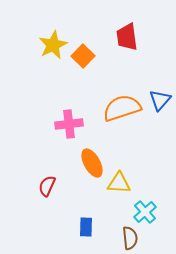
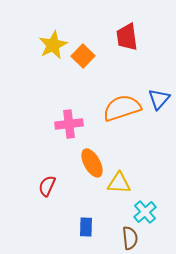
blue triangle: moved 1 px left, 1 px up
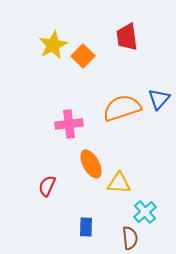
orange ellipse: moved 1 px left, 1 px down
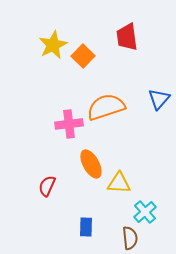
orange semicircle: moved 16 px left, 1 px up
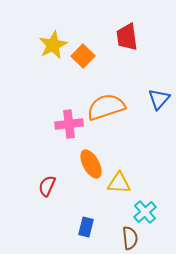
blue rectangle: rotated 12 degrees clockwise
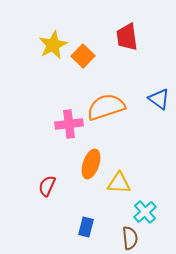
blue triangle: rotated 35 degrees counterclockwise
orange ellipse: rotated 48 degrees clockwise
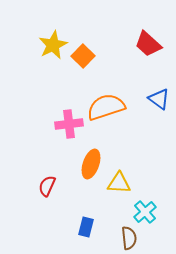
red trapezoid: moved 21 px right, 7 px down; rotated 40 degrees counterclockwise
brown semicircle: moved 1 px left
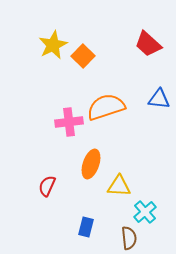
blue triangle: rotated 30 degrees counterclockwise
pink cross: moved 2 px up
yellow triangle: moved 3 px down
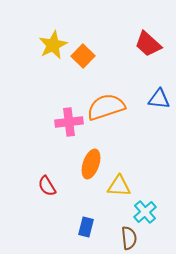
red semicircle: rotated 55 degrees counterclockwise
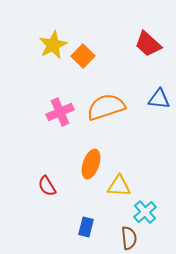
pink cross: moved 9 px left, 10 px up; rotated 16 degrees counterclockwise
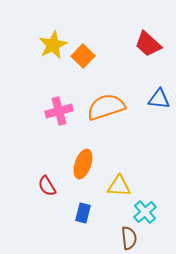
pink cross: moved 1 px left, 1 px up; rotated 8 degrees clockwise
orange ellipse: moved 8 px left
blue rectangle: moved 3 px left, 14 px up
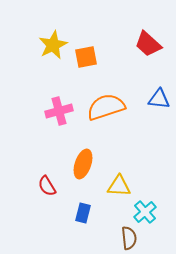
orange square: moved 3 px right, 1 px down; rotated 35 degrees clockwise
